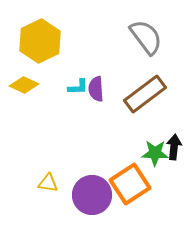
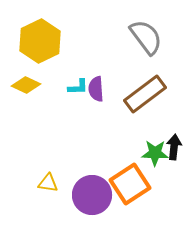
yellow diamond: moved 2 px right
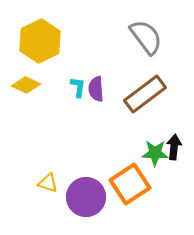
cyan L-shape: rotated 80 degrees counterclockwise
yellow triangle: rotated 10 degrees clockwise
purple circle: moved 6 px left, 2 px down
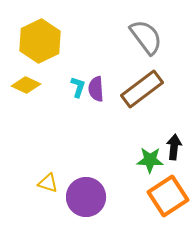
cyan L-shape: rotated 10 degrees clockwise
brown rectangle: moved 3 px left, 5 px up
green star: moved 5 px left, 7 px down
orange square: moved 38 px right, 12 px down
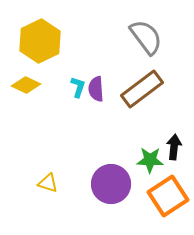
purple circle: moved 25 px right, 13 px up
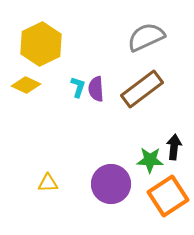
gray semicircle: rotated 78 degrees counterclockwise
yellow hexagon: moved 1 px right, 3 px down
yellow triangle: rotated 20 degrees counterclockwise
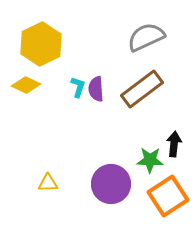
black arrow: moved 3 px up
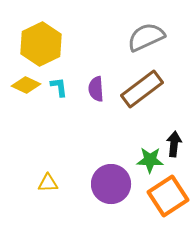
cyan L-shape: moved 19 px left; rotated 25 degrees counterclockwise
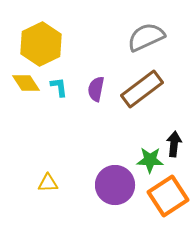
yellow diamond: moved 2 px up; rotated 32 degrees clockwise
purple semicircle: rotated 15 degrees clockwise
purple circle: moved 4 px right, 1 px down
